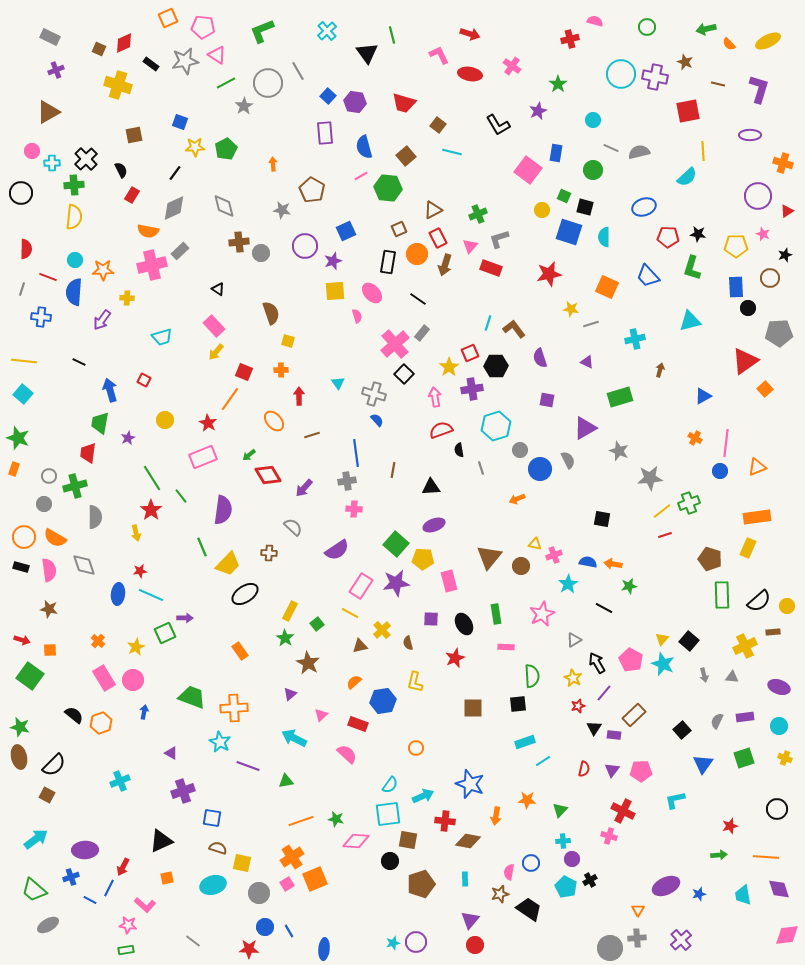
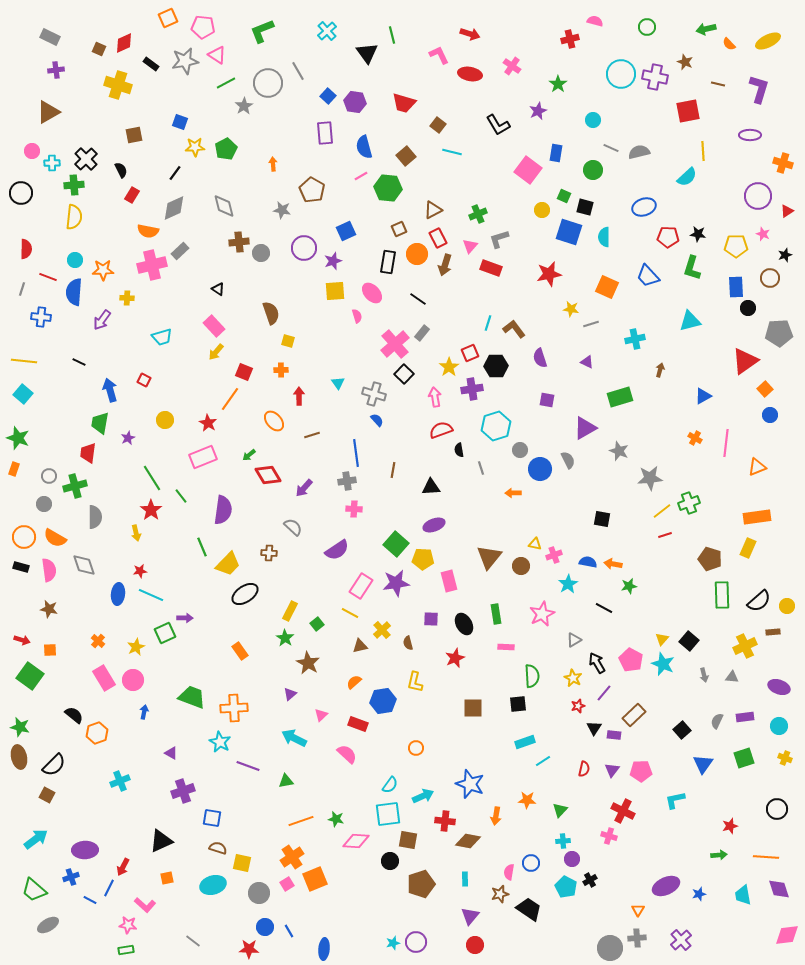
purple cross at (56, 70): rotated 14 degrees clockwise
purple circle at (305, 246): moved 1 px left, 2 px down
blue circle at (720, 471): moved 50 px right, 56 px up
orange arrow at (517, 499): moved 4 px left, 6 px up; rotated 21 degrees clockwise
orange hexagon at (101, 723): moved 4 px left, 10 px down
purple triangle at (470, 920): moved 4 px up
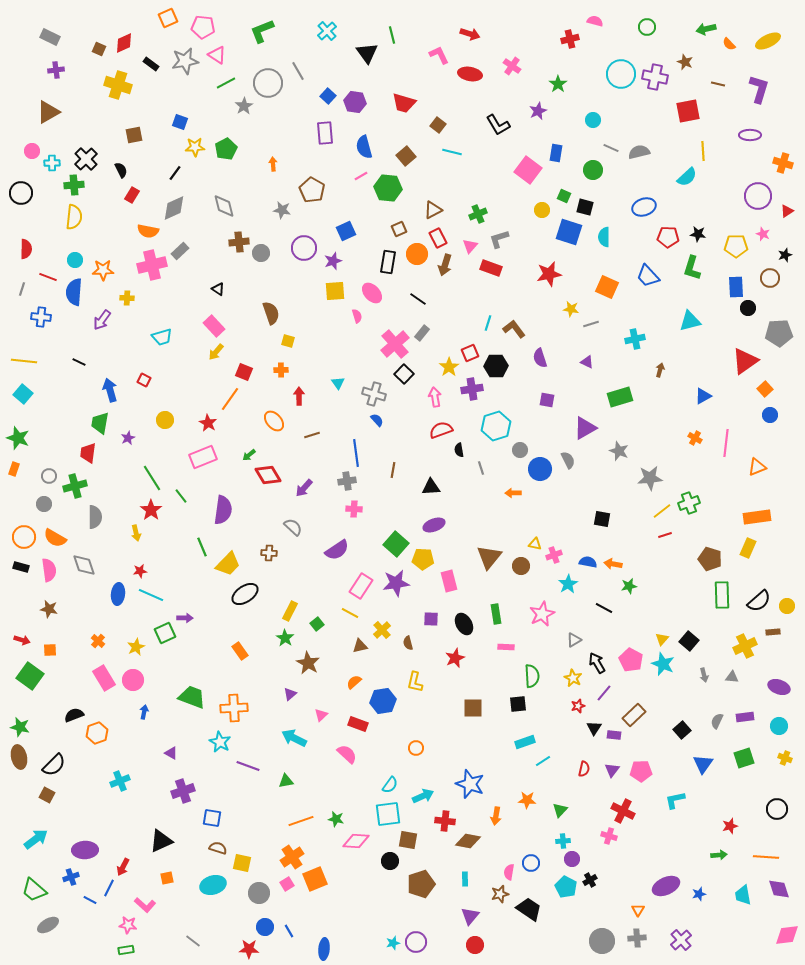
black semicircle at (74, 715): rotated 60 degrees counterclockwise
gray circle at (610, 948): moved 8 px left, 7 px up
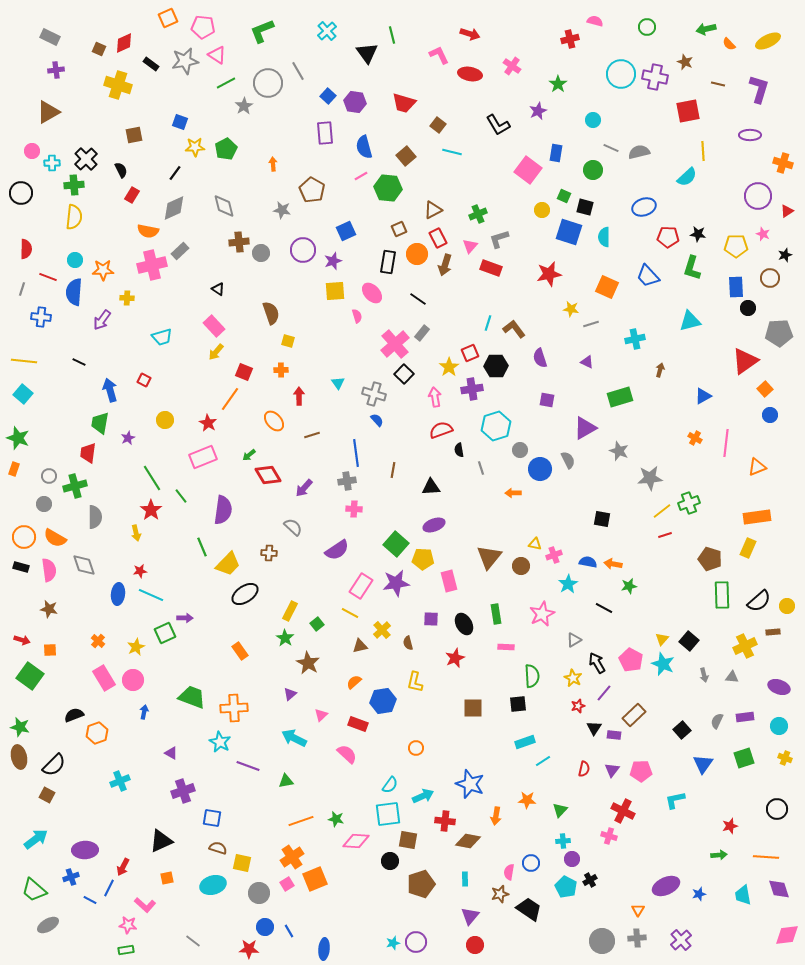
purple circle at (304, 248): moved 1 px left, 2 px down
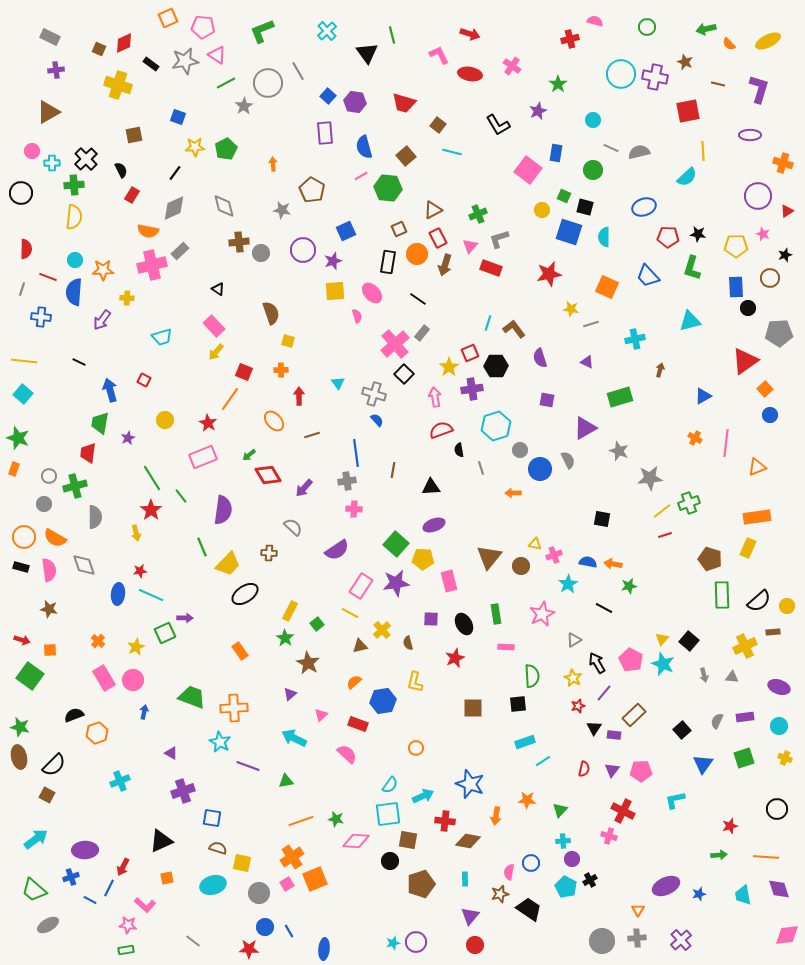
blue square at (180, 122): moved 2 px left, 5 px up
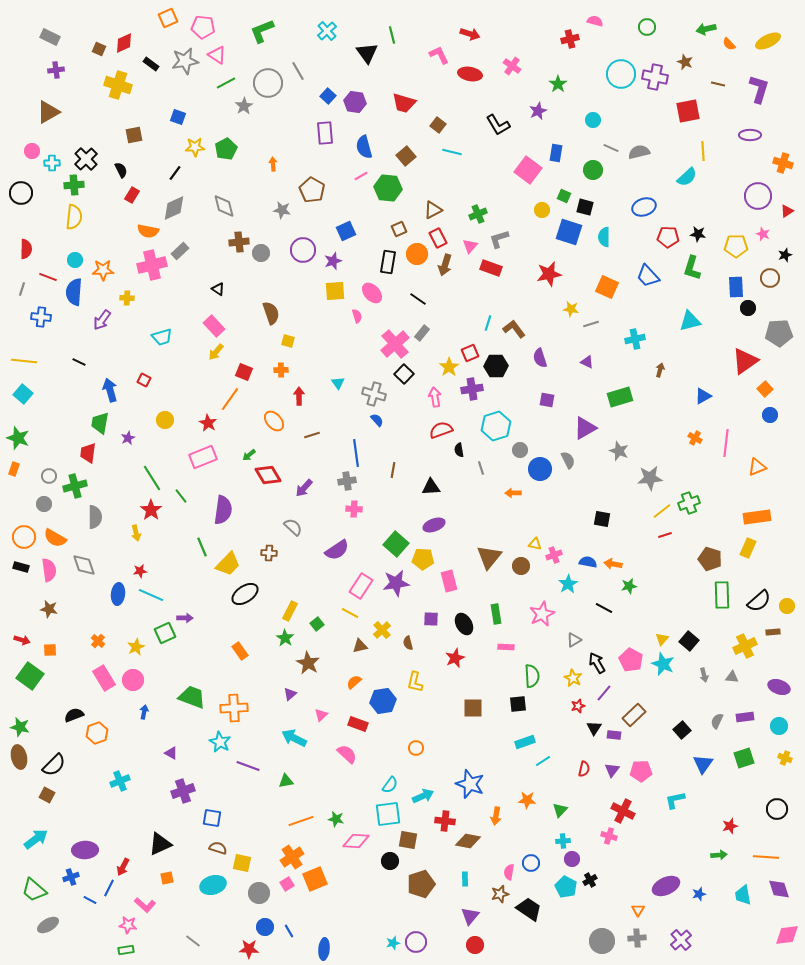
black triangle at (161, 841): moved 1 px left, 3 px down
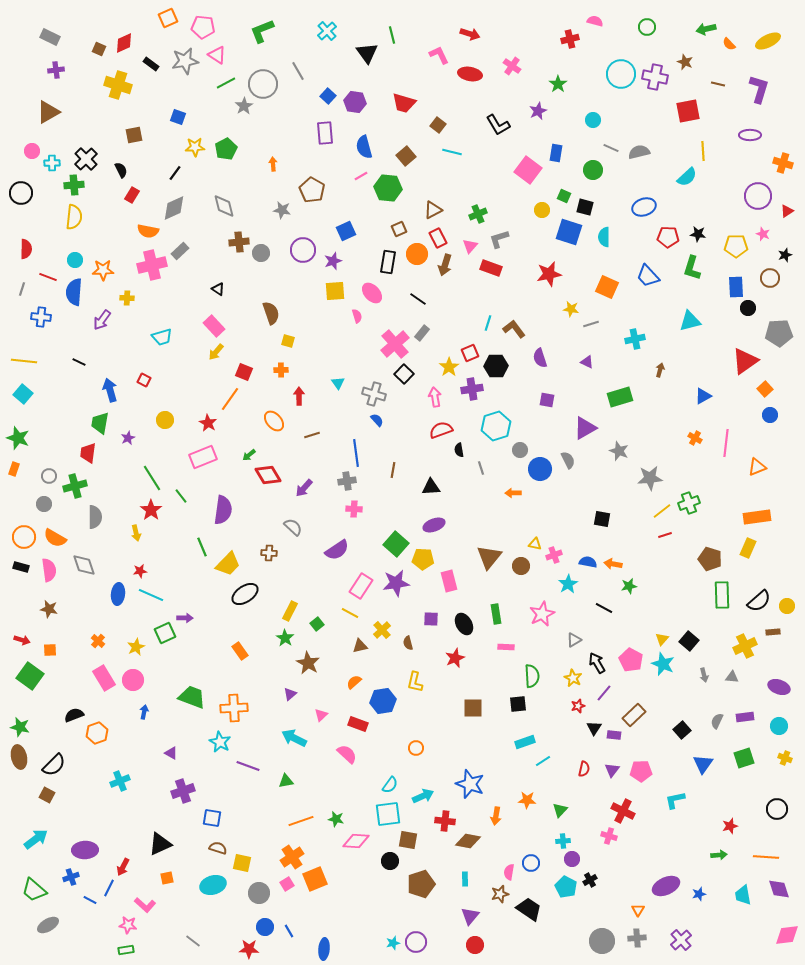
gray circle at (268, 83): moved 5 px left, 1 px down
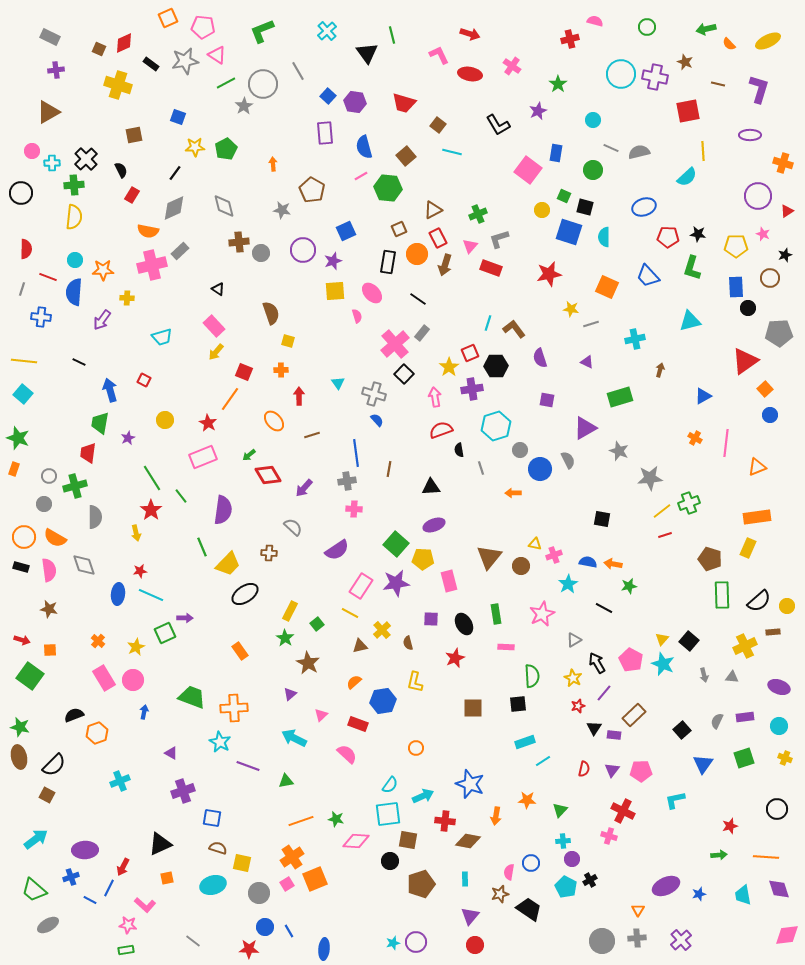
brown line at (393, 470): moved 4 px left, 1 px up
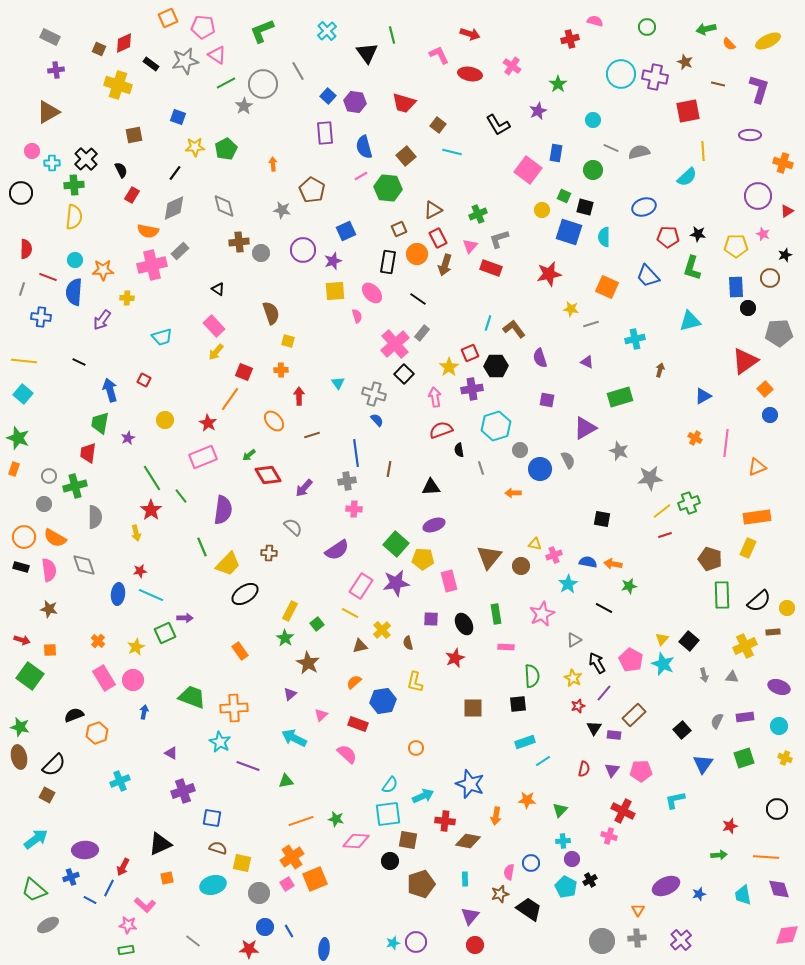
yellow circle at (787, 606): moved 2 px down
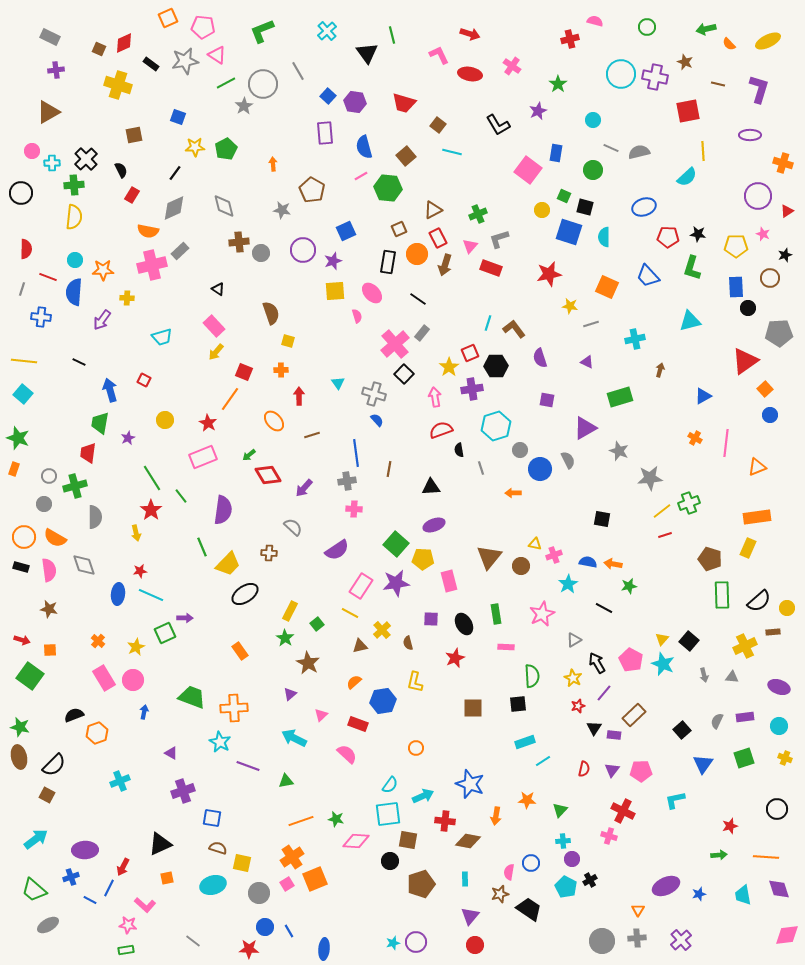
yellow star at (571, 309): moved 1 px left, 3 px up
